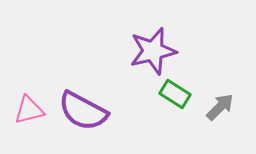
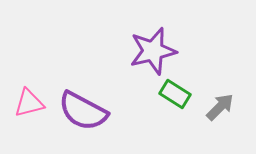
pink triangle: moved 7 px up
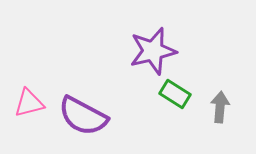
gray arrow: rotated 40 degrees counterclockwise
purple semicircle: moved 5 px down
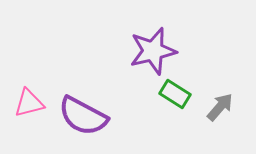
gray arrow: rotated 36 degrees clockwise
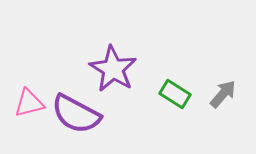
purple star: moved 40 px left, 18 px down; rotated 27 degrees counterclockwise
gray arrow: moved 3 px right, 13 px up
purple semicircle: moved 7 px left, 2 px up
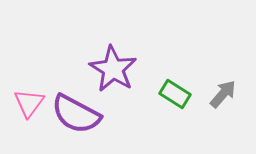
pink triangle: rotated 40 degrees counterclockwise
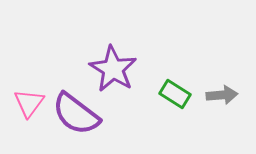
gray arrow: moved 1 px left, 1 px down; rotated 44 degrees clockwise
purple semicircle: rotated 9 degrees clockwise
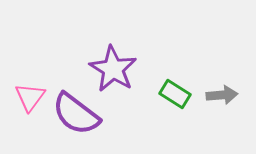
pink triangle: moved 1 px right, 6 px up
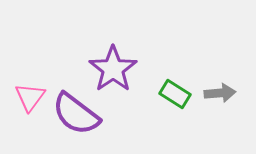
purple star: rotated 6 degrees clockwise
gray arrow: moved 2 px left, 2 px up
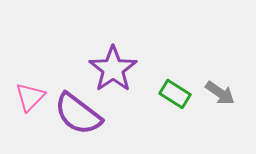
gray arrow: rotated 40 degrees clockwise
pink triangle: rotated 8 degrees clockwise
purple semicircle: moved 2 px right
